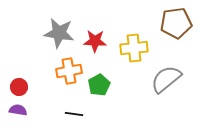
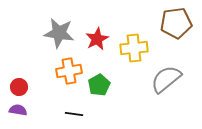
red star: moved 2 px right, 2 px up; rotated 30 degrees counterclockwise
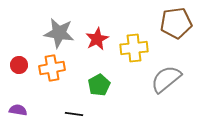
orange cross: moved 17 px left, 3 px up
red circle: moved 22 px up
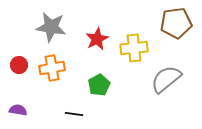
gray star: moved 8 px left, 6 px up
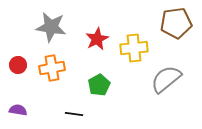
red circle: moved 1 px left
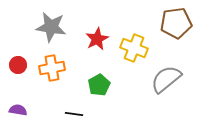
yellow cross: rotated 28 degrees clockwise
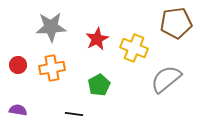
gray star: rotated 12 degrees counterclockwise
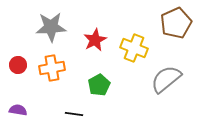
brown pentagon: rotated 16 degrees counterclockwise
red star: moved 2 px left, 1 px down
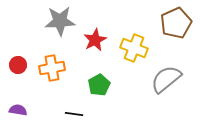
gray star: moved 9 px right, 6 px up
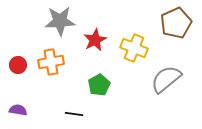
orange cross: moved 1 px left, 6 px up
